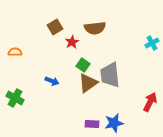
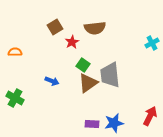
red arrow: moved 14 px down
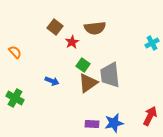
brown square: rotated 21 degrees counterclockwise
orange semicircle: rotated 48 degrees clockwise
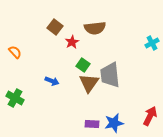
brown triangle: moved 1 px right; rotated 20 degrees counterclockwise
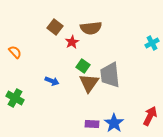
brown semicircle: moved 4 px left
green square: moved 1 px down
blue star: rotated 24 degrees counterclockwise
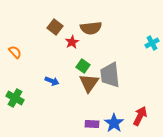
red arrow: moved 10 px left
